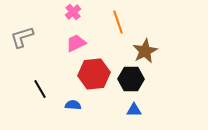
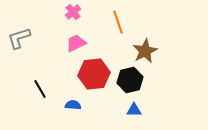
gray L-shape: moved 3 px left, 1 px down
black hexagon: moved 1 px left, 1 px down; rotated 15 degrees counterclockwise
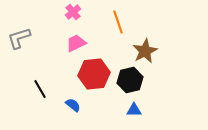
blue semicircle: rotated 35 degrees clockwise
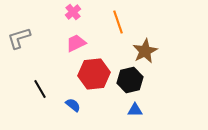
blue triangle: moved 1 px right
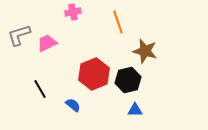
pink cross: rotated 28 degrees clockwise
gray L-shape: moved 3 px up
pink trapezoid: moved 29 px left
brown star: rotated 30 degrees counterclockwise
red hexagon: rotated 16 degrees counterclockwise
black hexagon: moved 2 px left
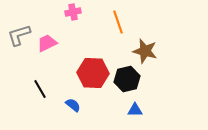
red hexagon: moved 1 px left, 1 px up; rotated 24 degrees clockwise
black hexagon: moved 1 px left, 1 px up
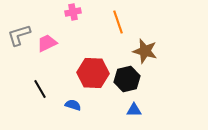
blue semicircle: rotated 21 degrees counterclockwise
blue triangle: moved 1 px left
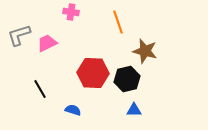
pink cross: moved 2 px left; rotated 21 degrees clockwise
blue semicircle: moved 5 px down
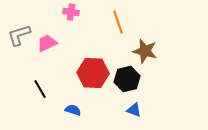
blue triangle: rotated 21 degrees clockwise
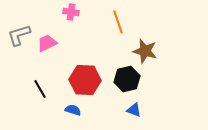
red hexagon: moved 8 px left, 7 px down
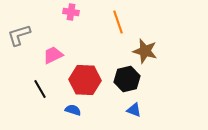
pink trapezoid: moved 6 px right, 12 px down
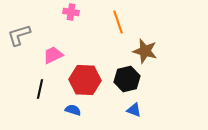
black line: rotated 42 degrees clockwise
